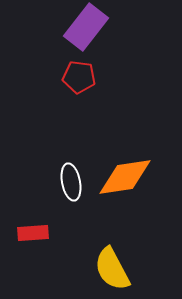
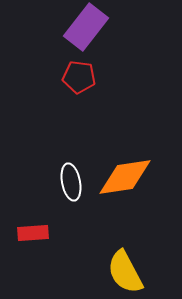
yellow semicircle: moved 13 px right, 3 px down
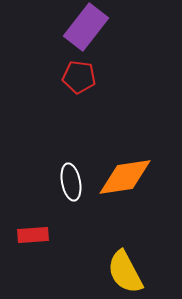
red rectangle: moved 2 px down
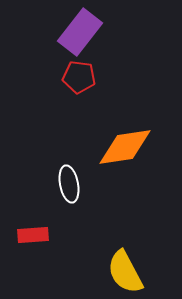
purple rectangle: moved 6 px left, 5 px down
orange diamond: moved 30 px up
white ellipse: moved 2 px left, 2 px down
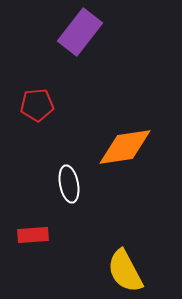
red pentagon: moved 42 px left, 28 px down; rotated 12 degrees counterclockwise
yellow semicircle: moved 1 px up
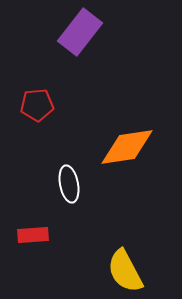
orange diamond: moved 2 px right
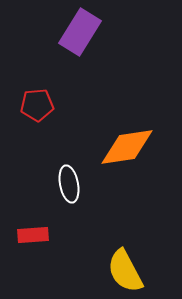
purple rectangle: rotated 6 degrees counterclockwise
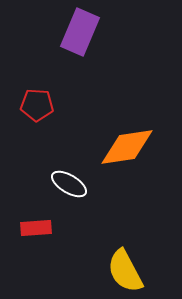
purple rectangle: rotated 9 degrees counterclockwise
red pentagon: rotated 8 degrees clockwise
white ellipse: rotated 48 degrees counterclockwise
red rectangle: moved 3 px right, 7 px up
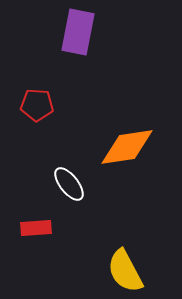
purple rectangle: moved 2 px left; rotated 12 degrees counterclockwise
white ellipse: rotated 21 degrees clockwise
